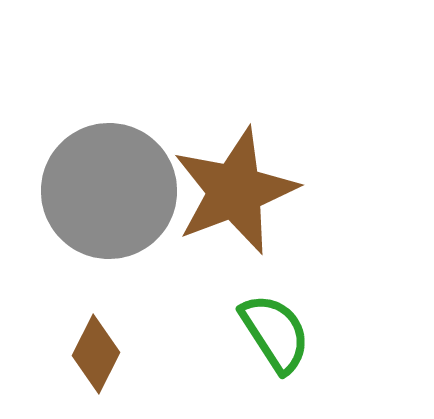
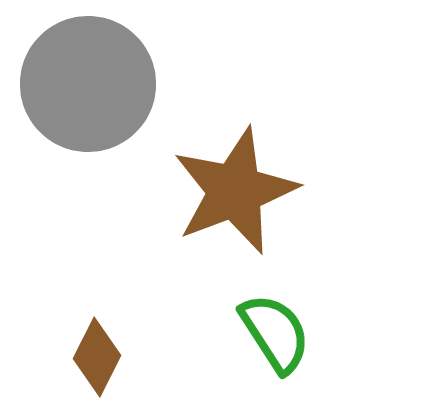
gray circle: moved 21 px left, 107 px up
brown diamond: moved 1 px right, 3 px down
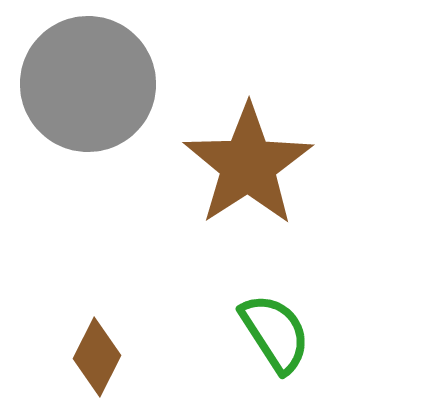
brown star: moved 13 px right, 26 px up; rotated 12 degrees counterclockwise
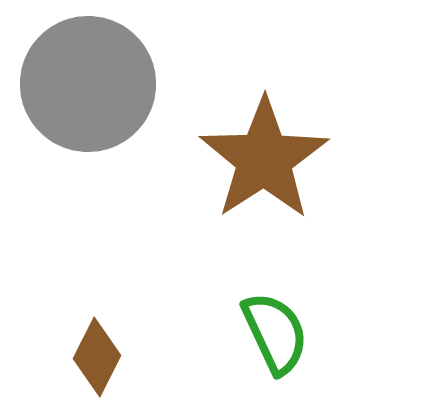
brown star: moved 16 px right, 6 px up
green semicircle: rotated 8 degrees clockwise
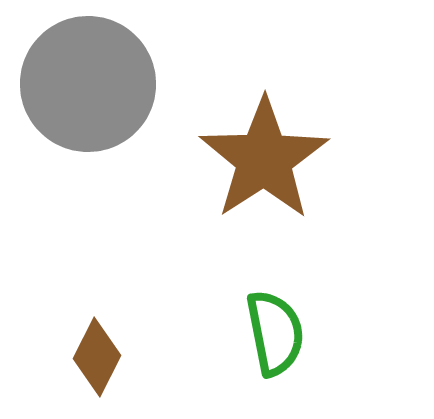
green semicircle: rotated 14 degrees clockwise
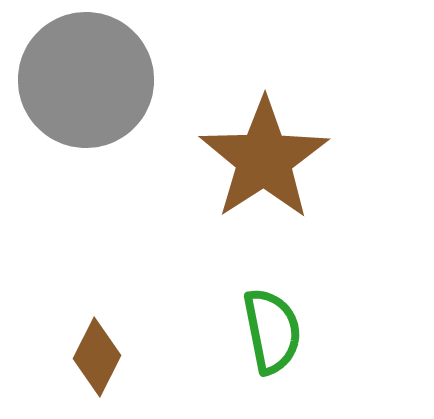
gray circle: moved 2 px left, 4 px up
green semicircle: moved 3 px left, 2 px up
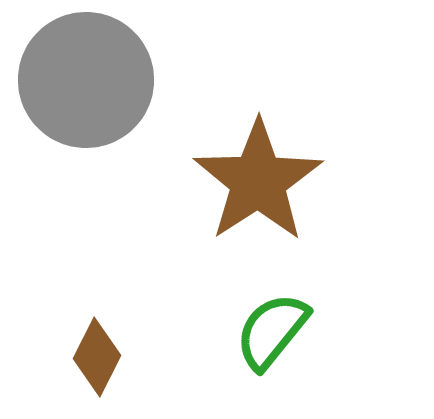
brown star: moved 6 px left, 22 px down
green semicircle: rotated 130 degrees counterclockwise
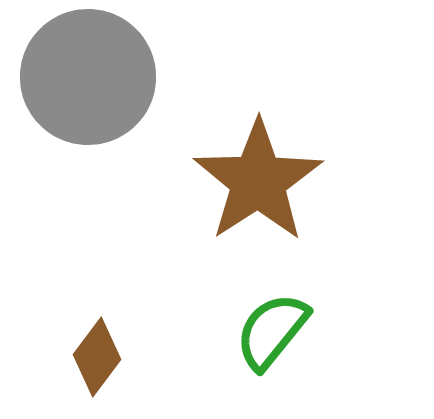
gray circle: moved 2 px right, 3 px up
brown diamond: rotated 10 degrees clockwise
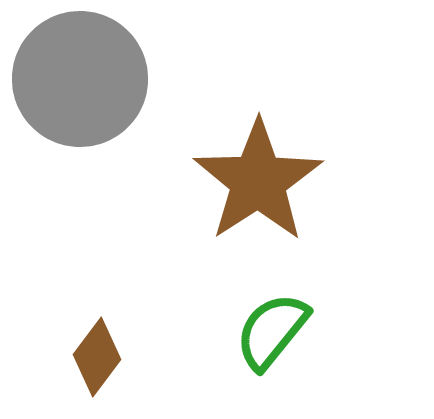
gray circle: moved 8 px left, 2 px down
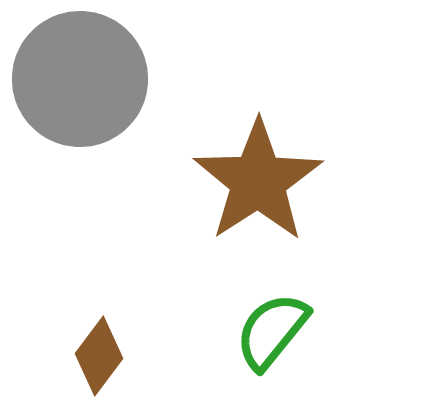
brown diamond: moved 2 px right, 1 px up
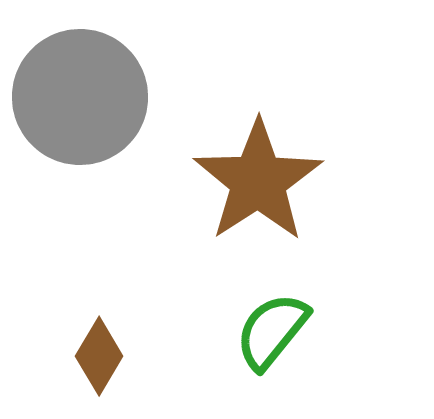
gray circle: moved 18 px down
brown diamond: rotated 6 degrees counterclockwise
